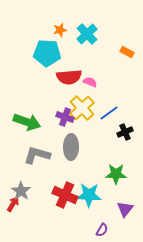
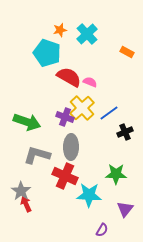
cyan pentagon: rotated 16 degrees clockwise
red semicircle: rotated 145 degrees counterclockwise
red cross: moved 19 px up
red arrow: moved 13 px right; rotated 56 degrees counterclockwise
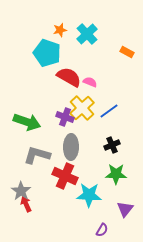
blue line: moved 2 px up
black cross: moved 13 px left, 13 px down
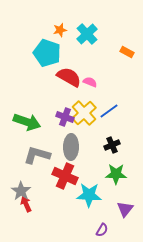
yellow cross: moved 2 px right, 5 px down
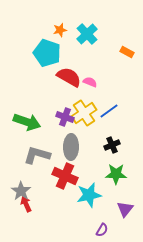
yellow cross: rotated 10 degrees clockwise
cyan star: rotated 15 degrees counterclockwise
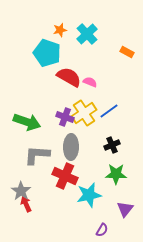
gray L-shape: rotated 12 degrees counterclockwise
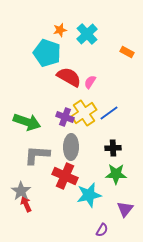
pink semicircle: rotated 80 degrees counterclockwise
blue line: moved 2 px down
black cross: moved 1 px right, 3 px down; rotated 21 degrees clockwise
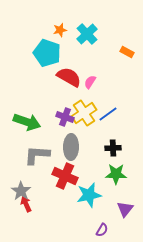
blue line: moved 1 px left, 1 px down
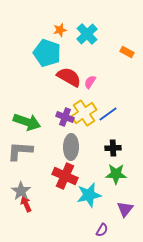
gray L-shape: moved 17 px left, 4 px up
